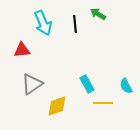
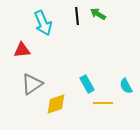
black line: moved 2 px right, 8 px up
yellow diamond: moved 1 px left, 2 px up
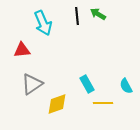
yellow diamond: moved 1 px right
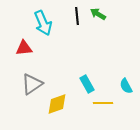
red triangle: moved 2 px right, 2 px up
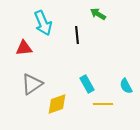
black line: moved 19 px down
yellow line: moved 1 px down
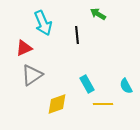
red triangle: rotated 18 degrees counterclockwise
gray triangle: moved 9 px up
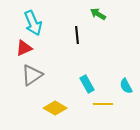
cyan arrow: moved 10 px left
yellow diamond: moved 2 px left, 4 px down; rotated 50 degrees clockwise
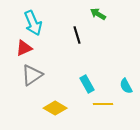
black line: rotated 12 degrees counterclockwise
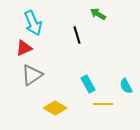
cyan rectangle: moved 1 px right
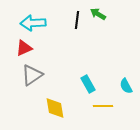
cyan arrow: rotated 110 degrees clockwise
black line: moved 15 px up; rotated 24 degrees clockwise
yellow line: moved 2 px down
yellow diamond: rotated 50 degrees clockwise
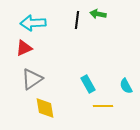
green arrow: rotated 21 degrees counterclockwise
gray triangle: moved 4 px down
yellow diamond: moved 10 px left
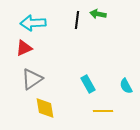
yellow line: moved 5 px down
